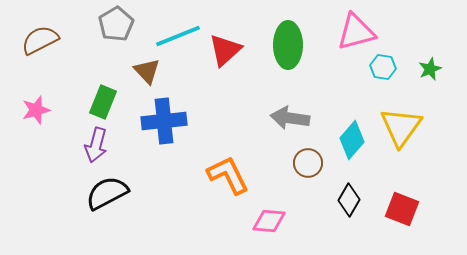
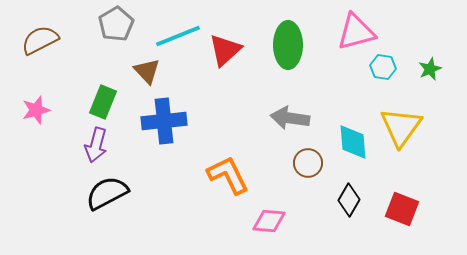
cyan diamond: moved 1 px right, 2 px down; rotated 45 degrees counterclockwise
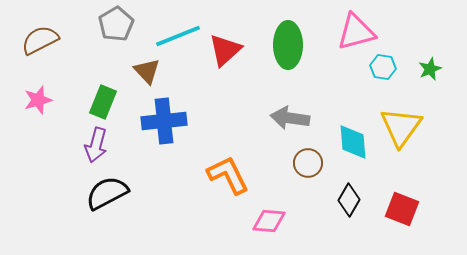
pink star: moved 2 px right, 10 px up
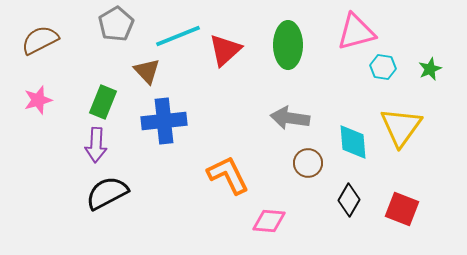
purple arrow: rotated 12 degrees counterclockwise
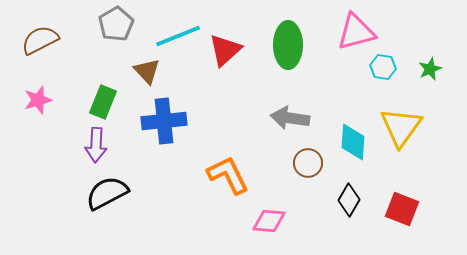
cyan diamond: rotated 9 degrees clockwise
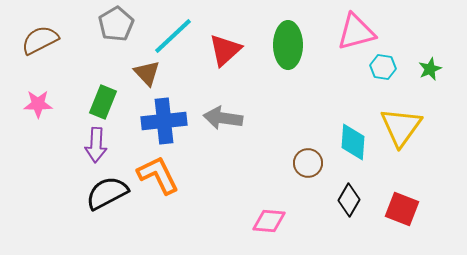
cyan line: moved 5 px left; rotated 21 degrees counterclockwise
brown triangle: moved 2 px down
pink star: moved 4 px down; rotated 16 degrees clockwise
gray arrow: moved 67 px left
orange L-shape: moved 70 px left
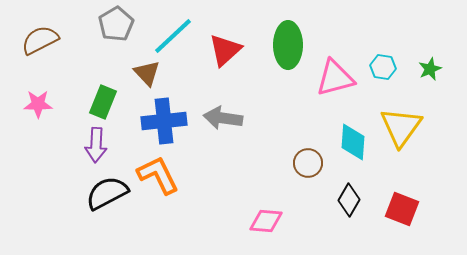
pink triangle: moved 21 px left, 46 px down
pink diamond: moved 3 px left
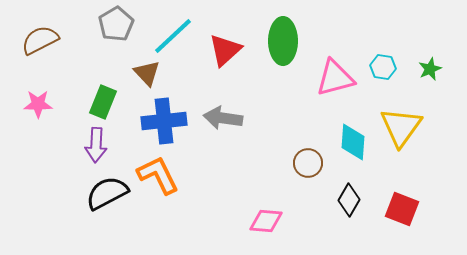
green ellipse: moved 5 px left, 4 px up
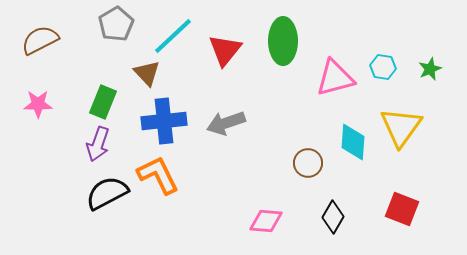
red triangle: rotated 9 degrees counterclockwise
gray arrow: moved 3 px right, 5 px down; rotated 27 degrees counterclockwise
purple arrow: moved 2 px right, 1 px up; rotated 16 degrees clockwise
black diamond: moved 16 px left, 17 px down
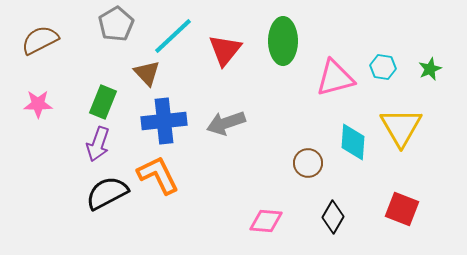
yellow triangle: rotated 6 degrees counterclockwise
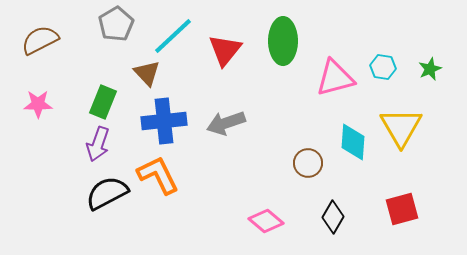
red square: rotated 36 degrees counterclockwise
pink diamond: rotated 36 degrees clockwise
